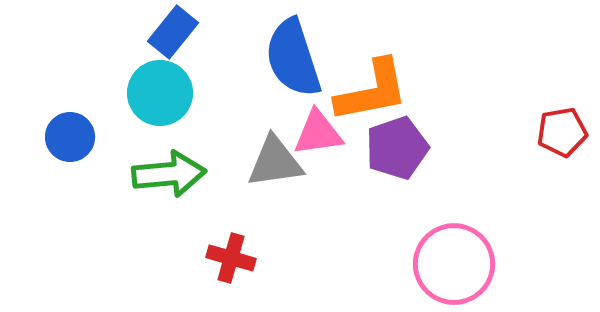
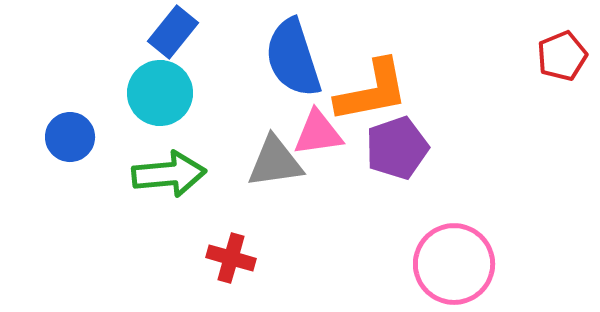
red pentagon: moved 76 px up; rotated 12 degrees counterclockwise
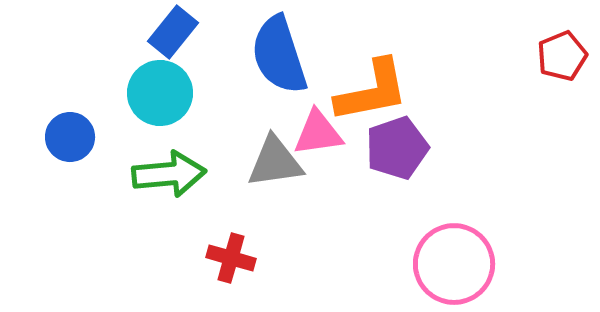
blue semicircle: moved 14 px left, 3 px up
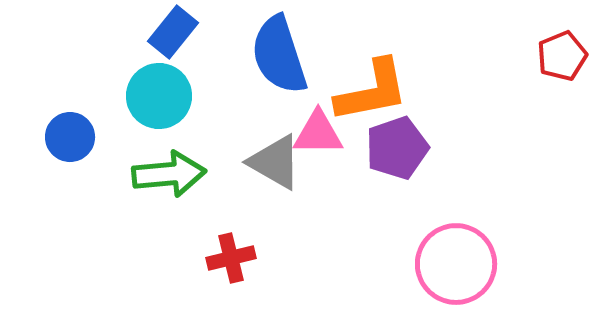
cyan circle: moved 1 px left, 3 px down
pink triangle: rotated 8 degrees clockwise
gray triangle: rotated 38 degrees clockwise
red cross: rotated 30 degrees counterclockwise
pink circle: moved 2 px right
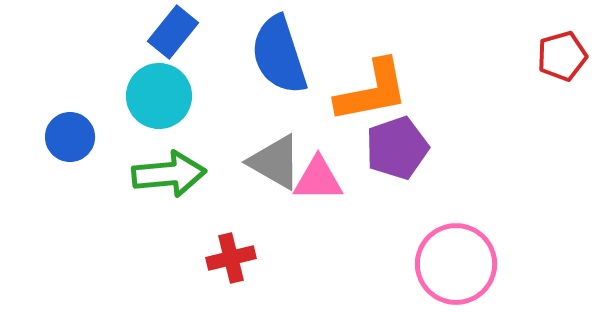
red pentagon: rotated 6 degrees clockwise
pink triangle: moved 46 px down
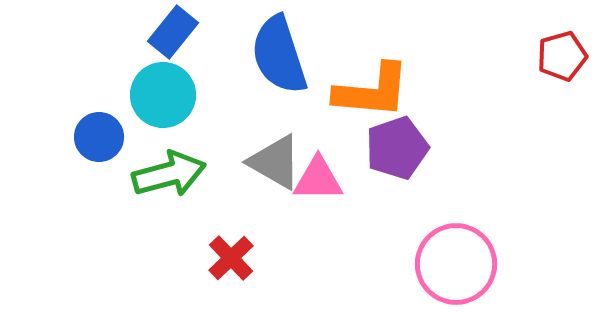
orange L-shape: rotated 16 degrees clockwise
cyan circle: moved 4 px right, 1 px up
blue circle: moved 29 px right
green arrow: rotated 10 degrees counterclockwise
red cross: rotated 30 degrees counterclockwise
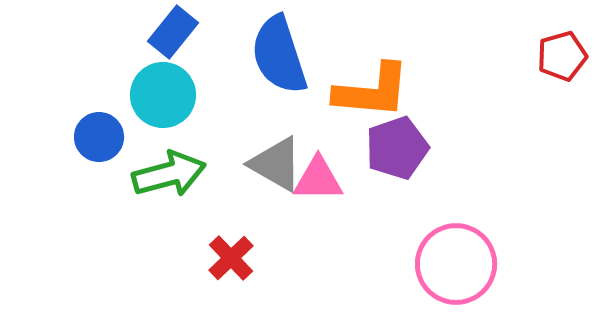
gray triangle: moved 1 px right, 2 px down
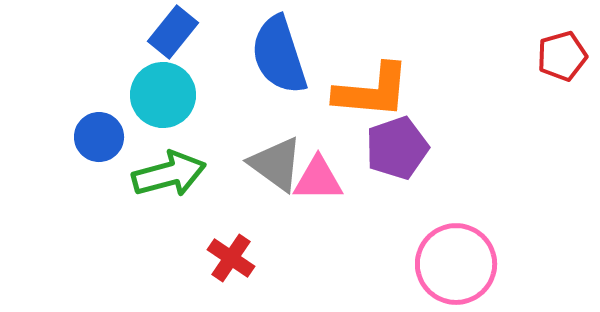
gray triangle: rotated 6 degrees clockwise
red cross: rotated 12 degrees counterclockwise
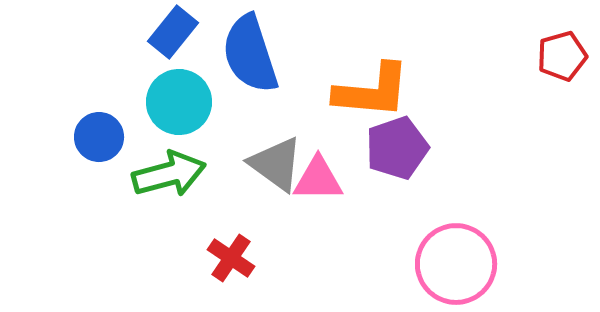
blue semicircle: moved 29 px left, 1 px up
cyan circle: moved 16 px right, 7 px down
